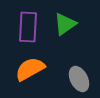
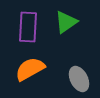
green triangle: moved 1 px right, 2 px up
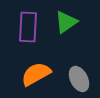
orange semicircle: moved 6 px right, 5 px down
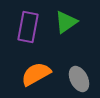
purple rectangle: rotated 8 degrees clockwise
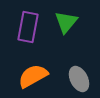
green triangle: rotated 15 degrees counterclockwise
orange semicircle: moved 3 px left, 2 px down
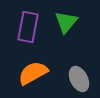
orange semicircle: moved 3 px up
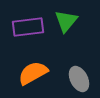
green triangle: moved 1 px up
purple rectangle: rotated 72 degrees clockwise
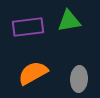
green triangle: moved 3 px right; rotated 40 degrees clockwise
gray ellipse: rotated 30 degrees clockwise
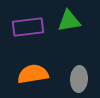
orange semicircle: moved 1 px down; rotated 20 degrees clockwise
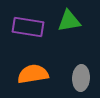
purple rectangle: rotated 16 degrees clockwise
gray ellipse: moved 2 px right, 1 px up
